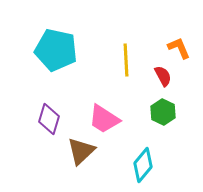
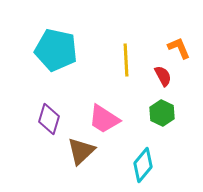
green hexagon: moved 1 px left, 1 px down
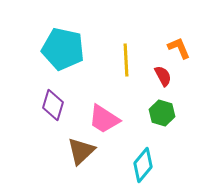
cyan pentagon: moved 7 px right, 1 px up
green hexagon: rotated 10 degrees counterclockwise
purple diamond: moved 4 px right, 14 px up
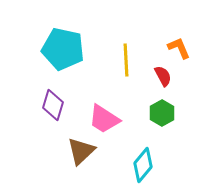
green hexagon: rotated 15 degrees clockwise
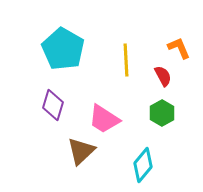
cyan pentagon: rotated 18 degrees clockwise
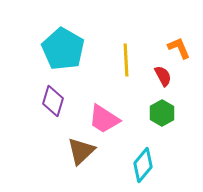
purple diamond: moved 4 px up
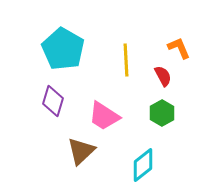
pink trapezoid: moved 3 px up
cyan diamond: rotated 12 degrees clockwise
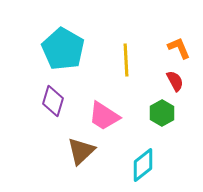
red semicircle: moved 12 px right, 5 px down
